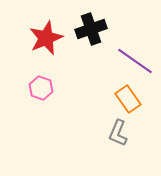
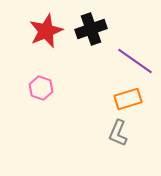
red star: moved 7 px up
orange rectangle: rotated 72 degrees counterclockwise
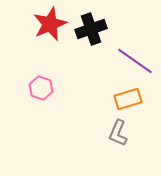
red star: moved 4 px right, 7 px up
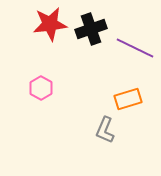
red star: rotated 16 degrees clockwise
purple line: moved 13 px up; rotated 9 degrees counterclockwise
pink hexagon: rotated 10 degrees clockwise
gray L-shape: moved 13 px left, 3 px up
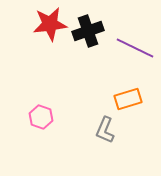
black cross: moved 3 px left, 2 px down
pink hexagon: moved 29 px down; rotated 10 degrees counterclockwise
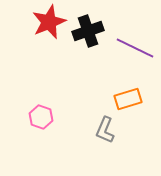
red star: moved 1 px left, 2 px up; rotated 16 degrees counterclockwise
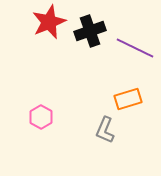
black cross: moved 2 px right
pink hexagon: rotated 10 degrees clockwise
